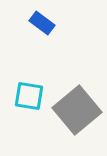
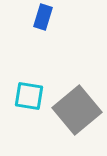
blue rectangle: moved 1 px right, 6 px up; rotated 70 degrees clockwise
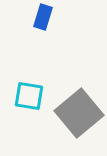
gray square: moved 2 px right, 3 px down
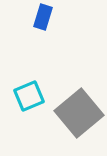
cyan square: rotated 32 degrees counterclockwise
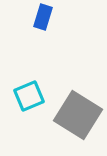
gray square: moved 1 px left, 2 px down; rotated 18 degrees counterclockwise
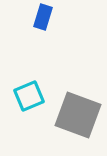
gray square: rotated 12 degrees counterclockwise
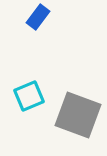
blue rectangle: moved 5 px left; rotated 20 degrees clockwise
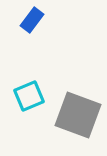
blue rectangle: moved 6 px left, 3 px down
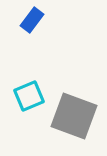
gray square: moved 4 px left, 1 px down
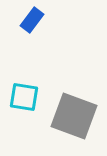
cyan square: moved 5 px left, 1 px down; rotated 32 degrees clockwise
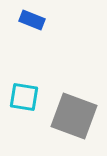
blue rectangle: rotated 75 degrees clockwise
